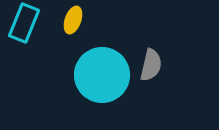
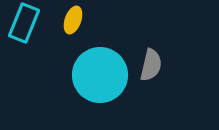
cyan circle: moved 2 px left
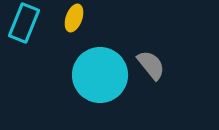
yellow ellipse: moved 1 px right, 2 px up
gray semicircle: rotated 52 degrees counterclockwise
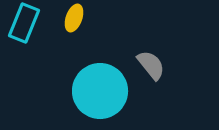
cyan circle: moved 16 px down
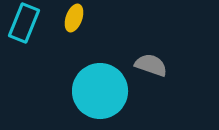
gray semicircle: rotated 32 degrees counterclockwise
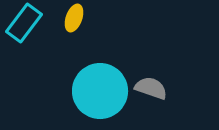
cyan rectangle: rotated 15 degrees clockwise
gray semicircle: moved 23 px down
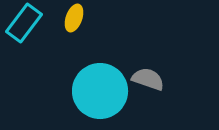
gray semicircle: moved 3 px left, 9 px up
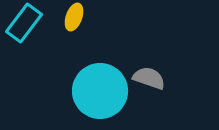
yellow ellipse: moved 1 px up
gray semicircle: moved 1 px right, 1 px up
